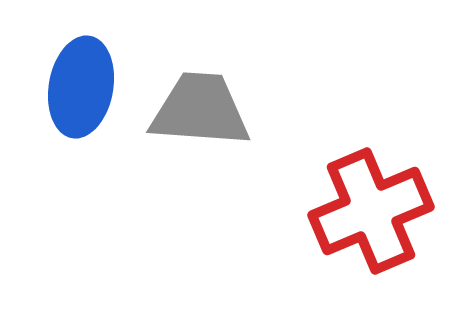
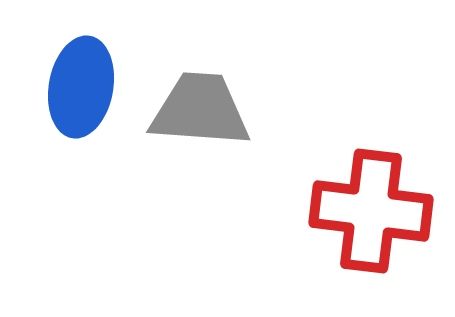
red cross: rotated 30 degrees clockwise
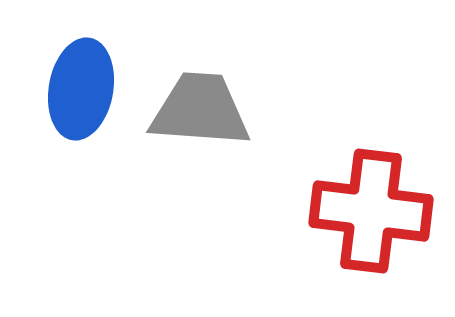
blue ellipse: moved 2 px down
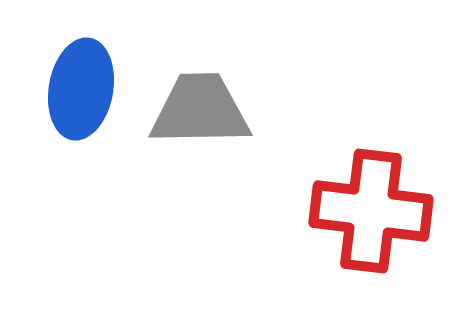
gray trapezoid: rotated 5 degrees counterclockwise
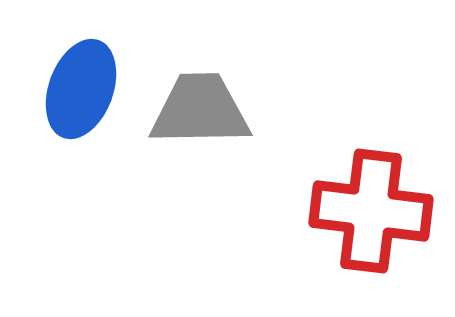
blue ellipse: rotated 10 degrees clockwise
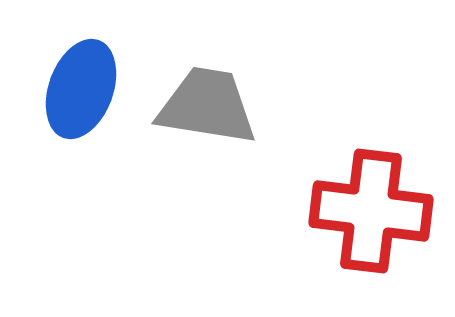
gray trapezoid: moved 7 px right, 4 px up; rotated 10 degrees clockwise
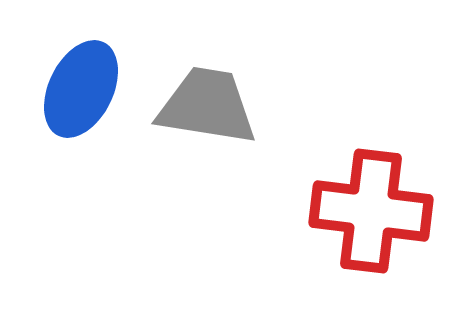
blue ellipse: rotated 6 degrees clockwise
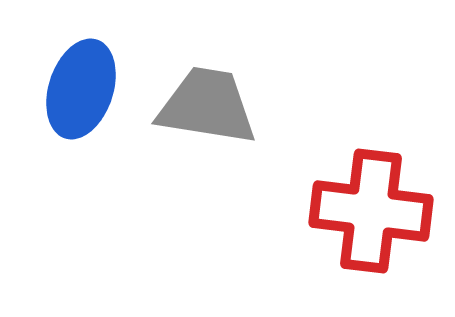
blue ellipse: rotated 8 degrees counterclockwise
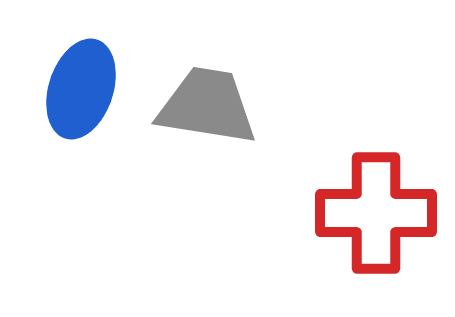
red cross: moved 5 px right, 2 px down; rotated 7 degrees counterclockwise
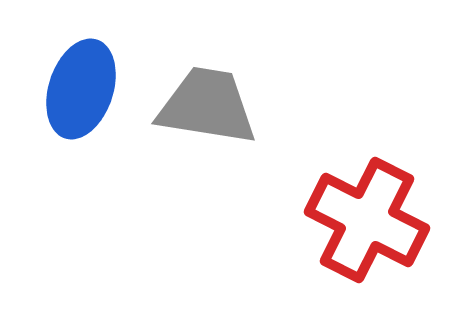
red cross: moved 9 px left, 7 px down; rotated 27 degrees clockwise
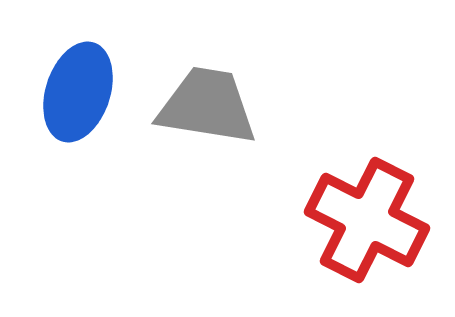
blue ellipse: moved 3 px left, 3 px down
